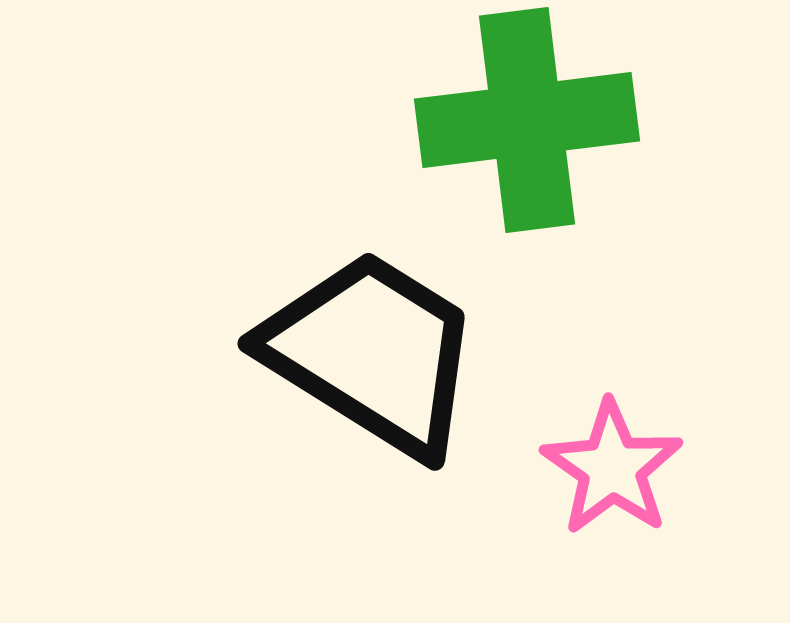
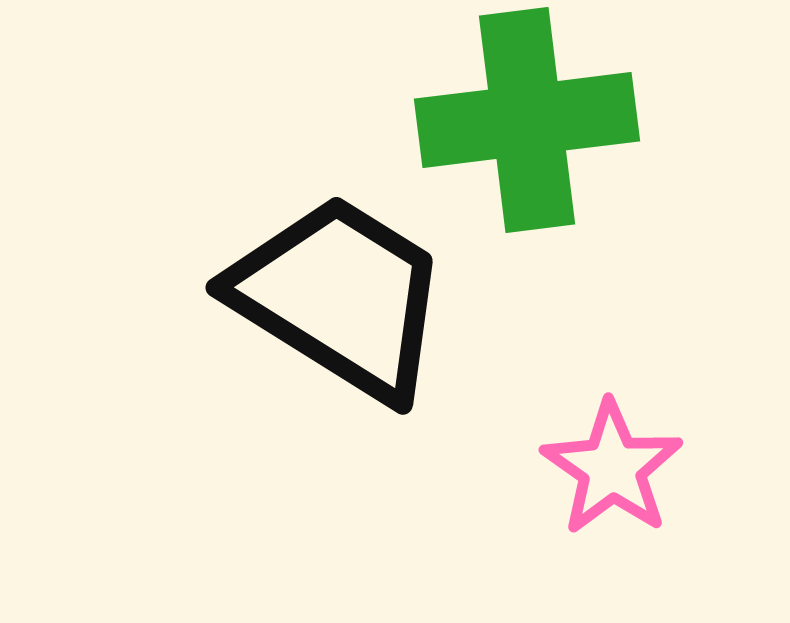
black trapezoid: moved 32 px left, 56 px up
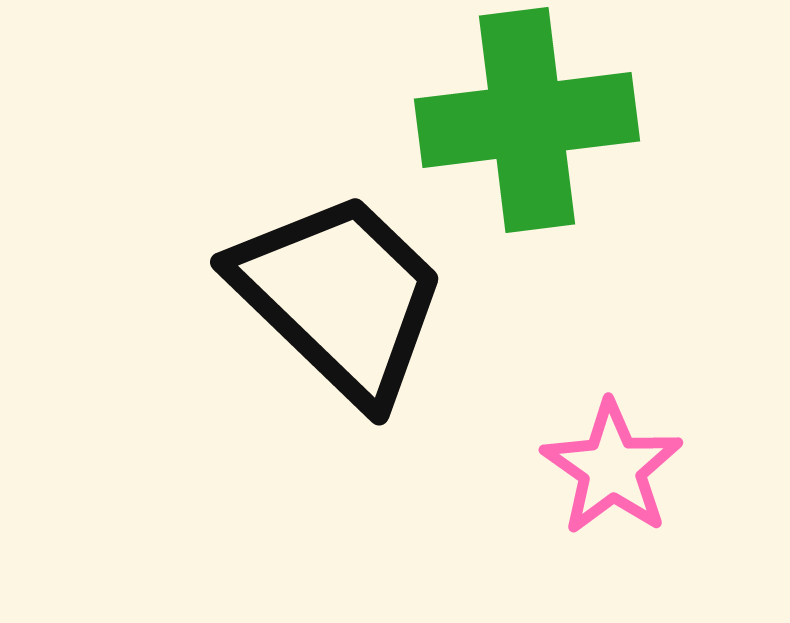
black trapezoid: rotated 12 degrees clockwise
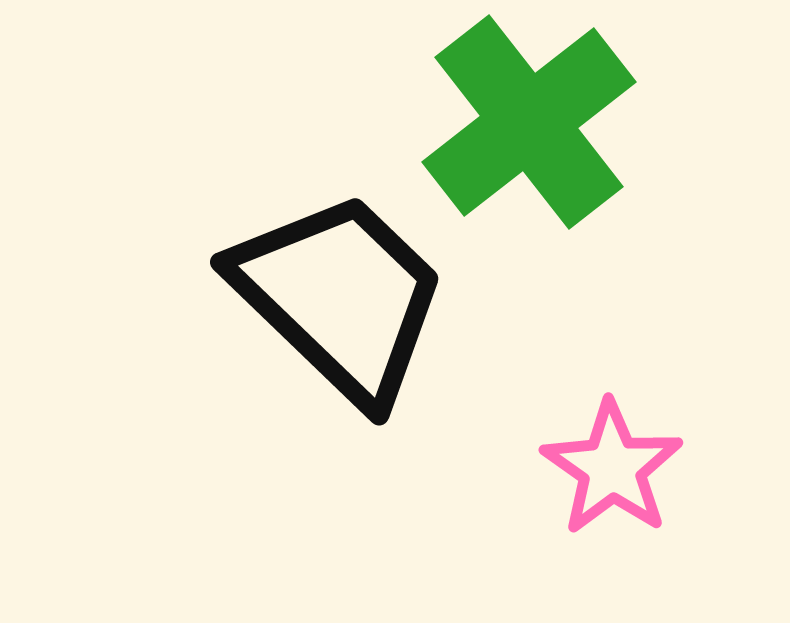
green cross: moved 2 px right, 2 px down; rotated 31 degrees counterclockwise
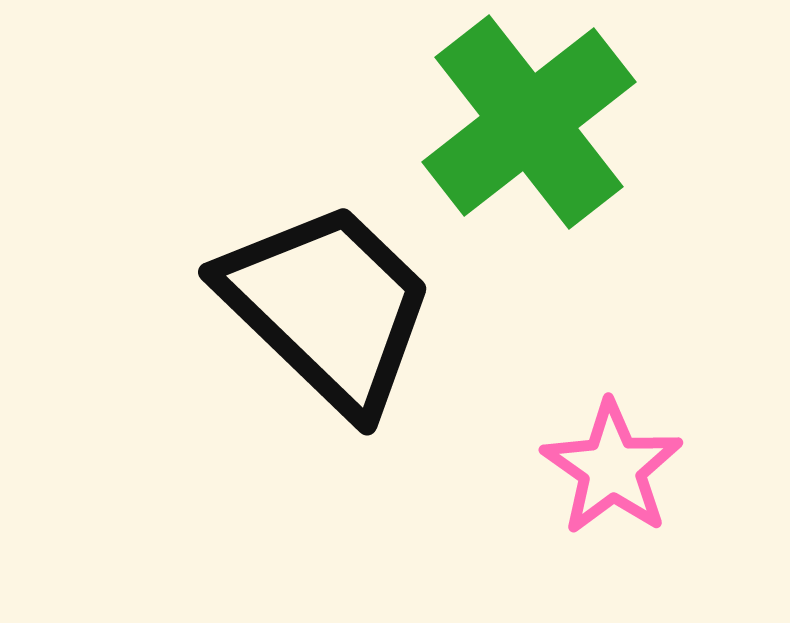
black trapezoid: moved 12 px left, 10 px down
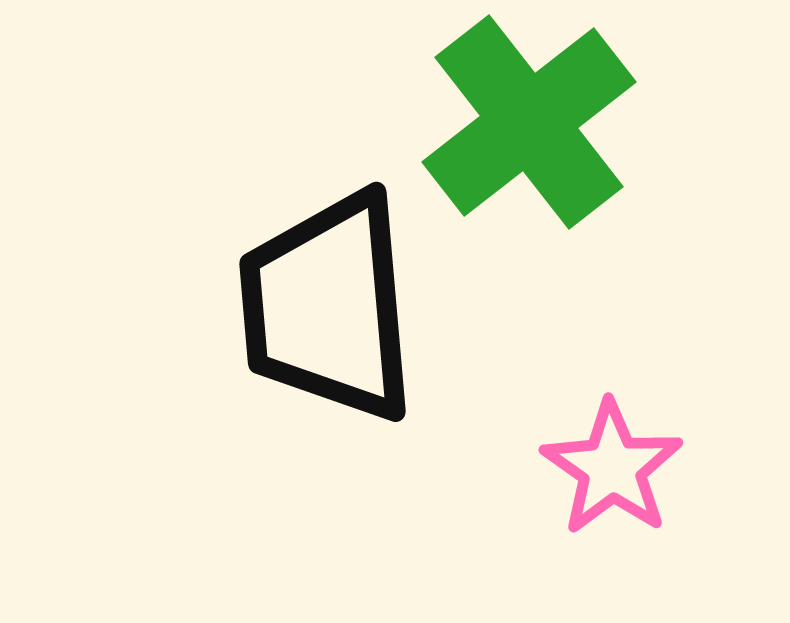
black trapezoid: rotated 139 degrees counterclockwise
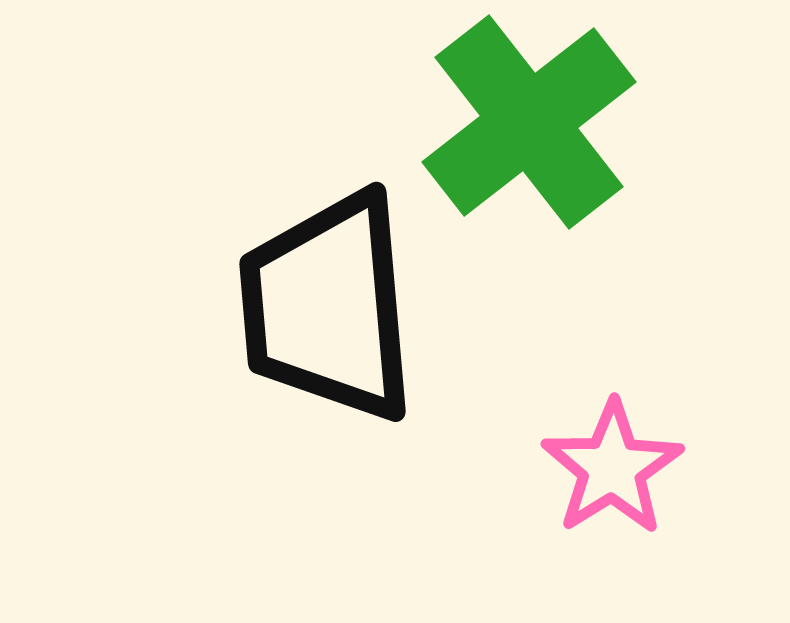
pink star: rotated 5 degrees clockwise
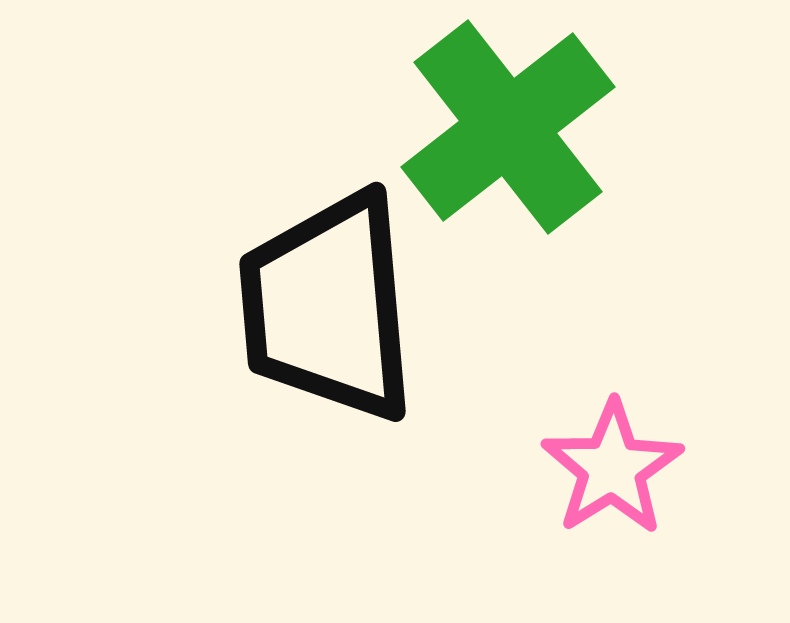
green cross: moved 21 px left, 5 px down
